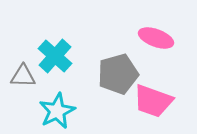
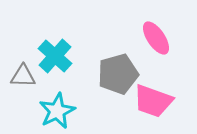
pink ellipse: rotated 36 degrees clockwise
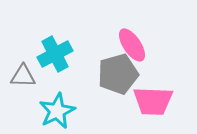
pink ellipse: moved 24 px left, 7 px down
cyan cross: moved 2 px up; rotated 20 degrees clockwise
pink trapezoid: rotated 18 degrees counterclockwise
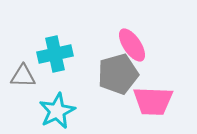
cyan cross: rotated 16 degrees clockwise
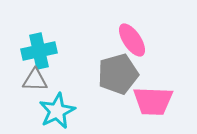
pink ellipse: moved 5 px up
cyan cross: moved 16 px left, 3 px up
gray triangle: moved 12 px right, 4 px down
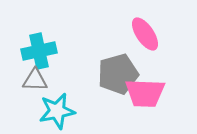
pink ellipse: moved 13 px right, 6 px up
pink trapezoid: moved 8 px left, 8 px up
cyan star: rotated 15 degrees clockwise
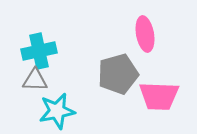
pink ellipse: rotated 24 degrees clockwise
pink trapezoid: moved 14 px right, 3 px down
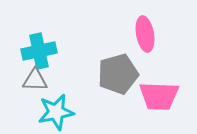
cyan star: moved 1 px left, 1 px down
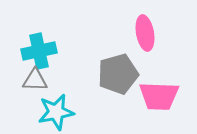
pink ellipse: moved 1 px up
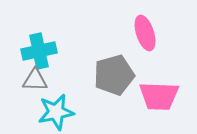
pink ellipse: rotated 8 degrees counterclockwise
gray pentagon: moved 4 px left, 1 px down
